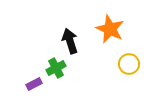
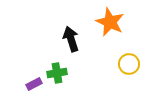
orange star: moved 7 px up
black arrow: moved 1 px right, 2 px up
green cross: moved 1 px right, 5 px down; rotated 18 degrees clockwise
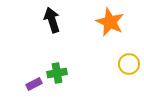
black arrow: moved 19 px left, 19 px up
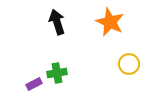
black arrow: moved 5 px right, 2 px down
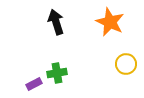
black arrow: moved 1 px left
yellow circle: moved 3 px left
